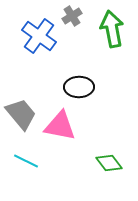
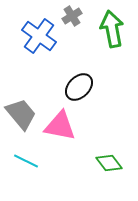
black ellipse: rotated 44 degrees counterclockwise
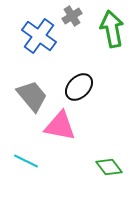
gray trapezoid: moved 11 px right, 18 px up
green diamond: moved 4 px down
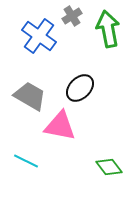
green arrow: moved 4 px left
black ellipse: moved 1 px right, 1 px down
gray trapezoid: moved 2 px left; rotated 20 degrees counterclockwise
